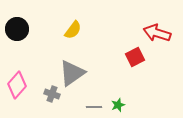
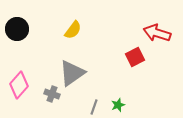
pink diamond: moved 2 px right
gray line: rotated 70 degrees counterclockwise
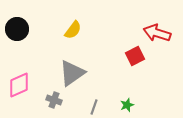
red square: moved 1 px up
pink diamond: rotated 24 degrees clockwise
gray cross: moved 2 px right, 6 px down
green star: moved 9 px right
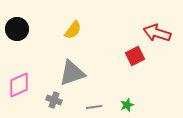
gray triangle: rotated 16 degrees clockwise
gray line: rotated 63 degrees clockwise
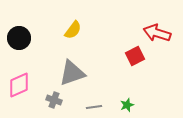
black circle: moved 2 px right, 9 px down
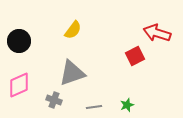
black circle: moved 3 px down
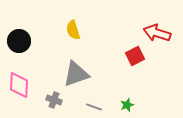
yellow semicircle: rotated 126 degrees clockwise
gray triangle: moved 4 px right, 1 px down
pink diamond: rotated 64 degrees counterclockwise
gray line: rotated 28 degrees clockwise
